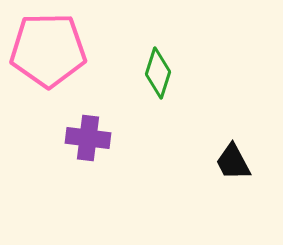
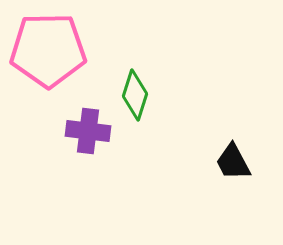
green diamond: moved 23 px left, 22 px down
purple cross: moved 7 px up
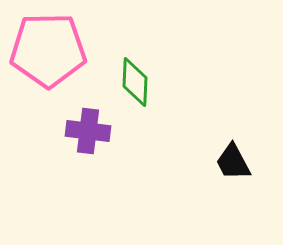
green diamond: moved 13 px up; rotated 15 degrees counterclockwise
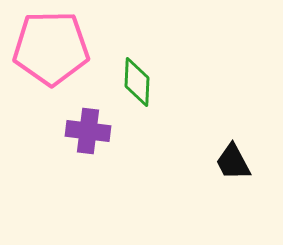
pink pentagon: moved 3 px right, 2 px up
green diamond: moved 2 px right
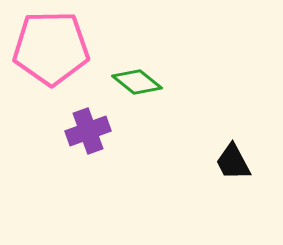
green diamond: rotated 54 degrees counterclockwise
purple cross: rotated 27 degrees counterclockwise
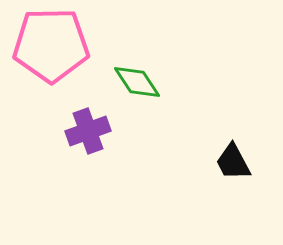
pink pentagon: moved 3 px up
green diamond: rotated 18 degrees clockwise
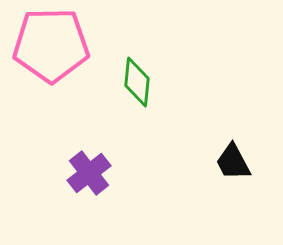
green diamond: rotated 39 degrees clockwise
purple cross: moved 1 px right, 42 px down; rotated 18 degrees counterclockwise
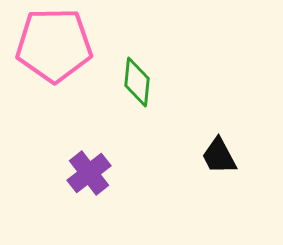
pink pentagon: moved 3 px right
black trapezoid: moved 14 px left, 6 px up
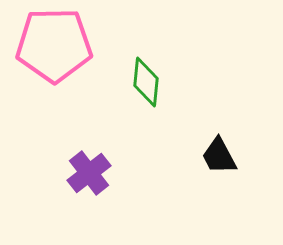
green diamond: moved 9 px right
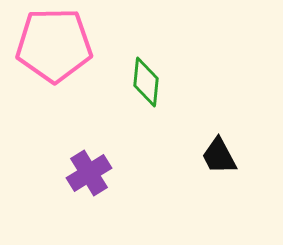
purple cross: rotated 6 degrees clockwise
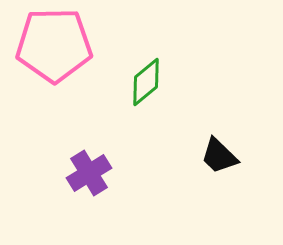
green diamond: rotated 45 degrees clockwise
black trapezoid: rotated 18 degrees counterclockwise
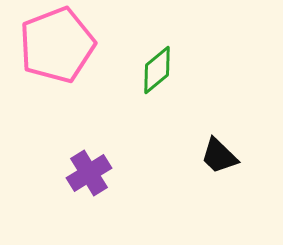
pink pentagon: moved 3 px right; rotated 20 degrees counterclockwise
green diamond: moved 11 px right, 12 px up
